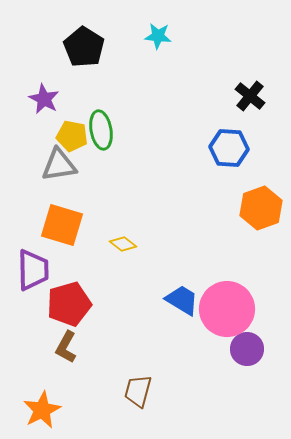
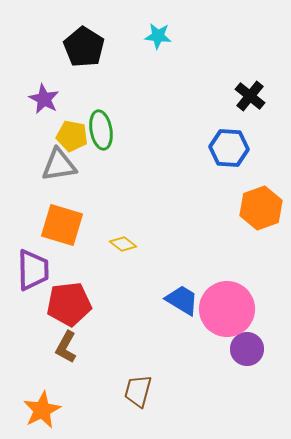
red pentagon: rotated 9 degrees clockwise
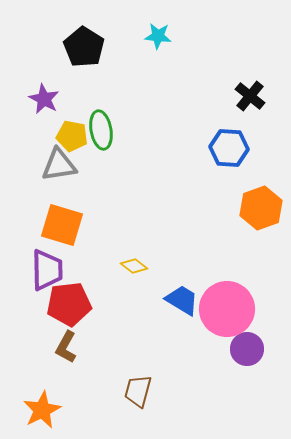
yellow diamond: moved 11 px right, 22 px down
purple trapezoid: moved 14 px right
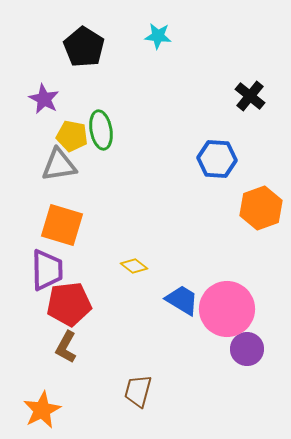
blue hexagon: moved 12 px left, 11 px down
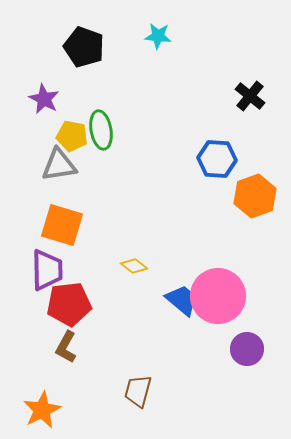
black pentagon: rotated 12 degrees counterclockwise
orange hexagon: moved 6 px left, 12 px up
blue trapezoid: rotated 9 degrees clockwise
pink circle: moved 9 px left, 13 px up
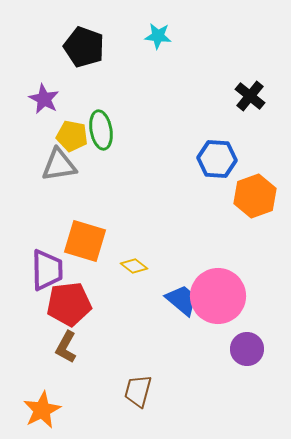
orange square: moved 23 px right, 16 px down
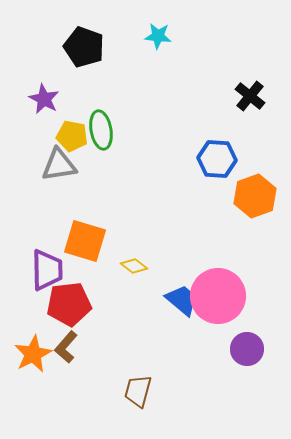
brown L-shape: rotated 12 degrees clockwise
orange star: moved 9 px left, 56 px up
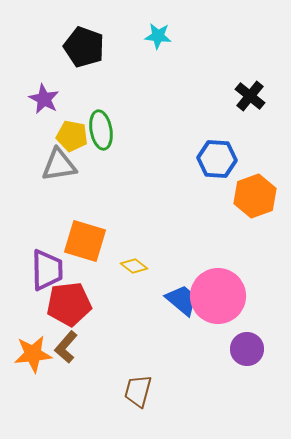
orange star: rotated 21 degrees clockwise
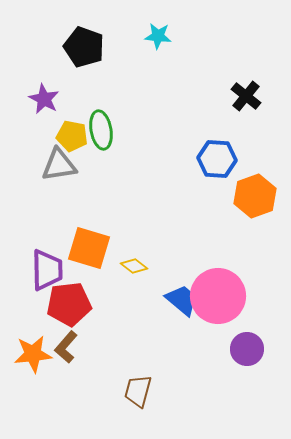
black cross: moved 4 px left
orange square: moved 4 px right, 7 px down
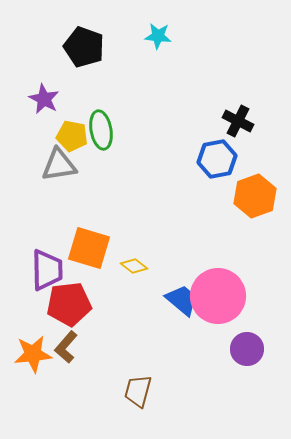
black cross: moved 8 px left, 25 px down; rotated 12 degrees counterclockwise
blue hexagon: rotated 15 degrees counterclockwise
